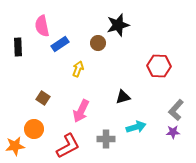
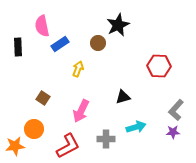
black star: rotated 10 degrees counterclockwise
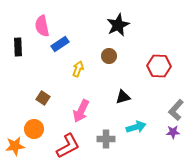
brown circle: moved 11 px right, 13 px down
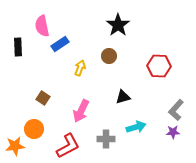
black star: rotated 10 degrees counterclockwise
yellow arrow: moved 2 px right, 1 px up
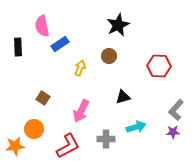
black star: rotated 10 degrees clockwise
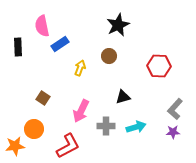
gray L-shape: moved 1 px left, 1 px up
gray cross: moved 13 px up
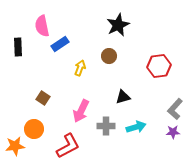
red hexagon: rotated 10 degrees counterclockwise
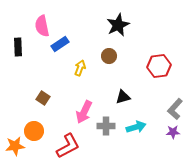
pink arrow: moved 3 px right, 1 px down
orange circle: moved 2 px down
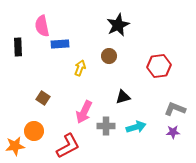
blue rectangle: rotated 30 degrees clockwise
gray L-shape: rotated 70 degrees clockwise
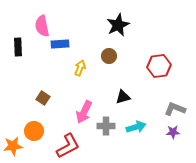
orange star: moved 2 px left
